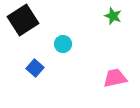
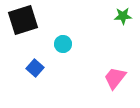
green star: moved 10 px right; rotated 24 degrees counterclockwise
black square: rotated 16 degrees clockwise
pink trapezoid: rotated 40 degrees counterclockwise
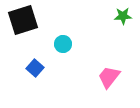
pink trapezoid: moved 6 px left, 1 px up
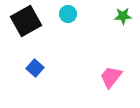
black square: moved 3 px right, 1 px down; rotated 12 degrees counterclockwise
cyan circle: moved 5 px right, 30 px up
pink trapezoid: moved 2 px right
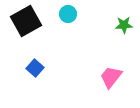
green star: moved 1 px right, 9 px down
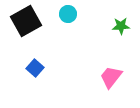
green star: moved 3 px left, 1 px down
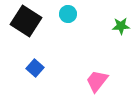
black square: rotated 28 degrees counterclockwise
pink trapezoid: moved 14 px left, 4 px down
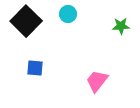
black square: rotated 12 degrees clockwise
blue square: rotated 36 degrees counterclockwise
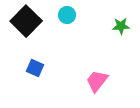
cyan circle: moved 1 px left, 1 px down
blue square: rotated 18 degrees clockwise
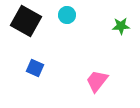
black square: rotated 16 degrees counterclockwise
